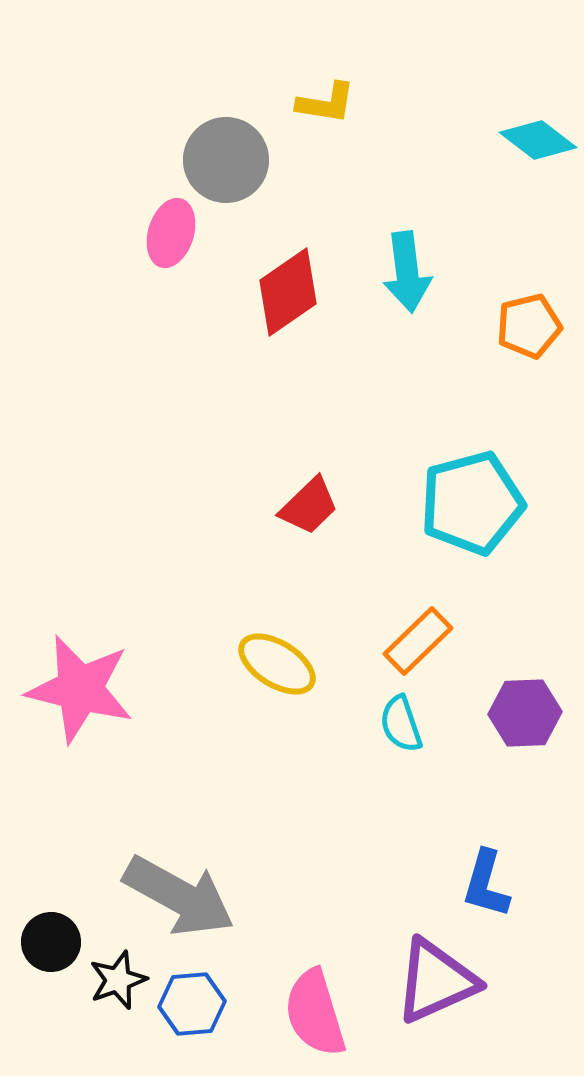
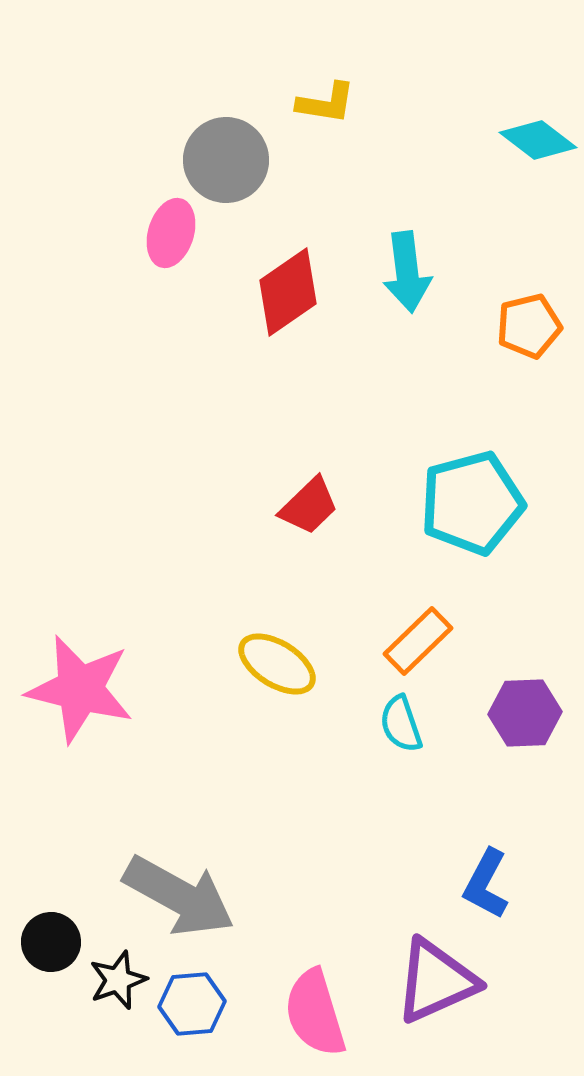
blue L-shape: rotated 12 degrees clockwise
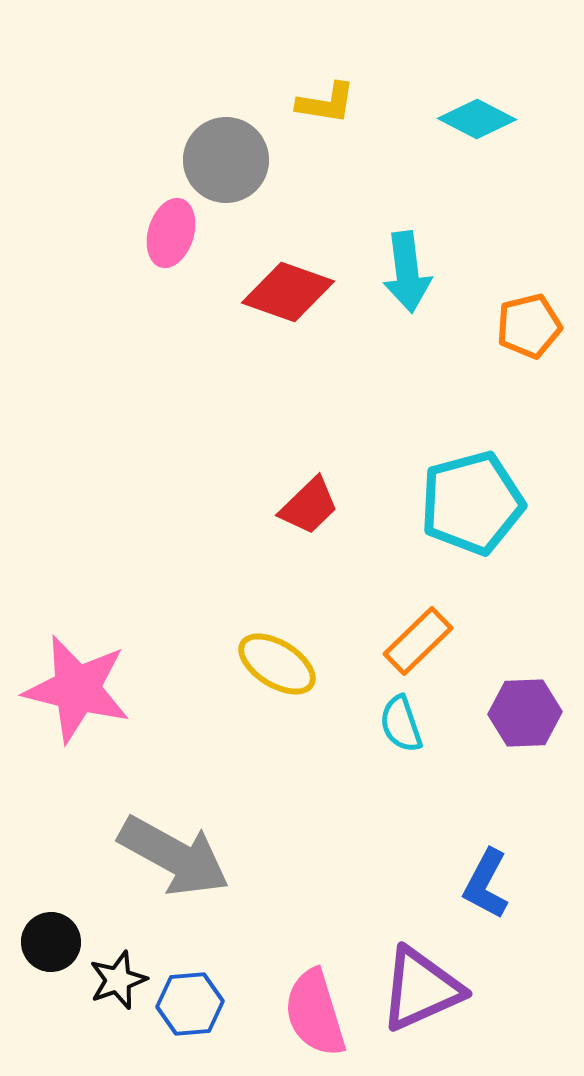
cyan diamond: moved 61 px left, 21 px up; rotated 10 degrees counterclockwise
red diamond: rotated 54 degrees clockwise
pink star: moved 3 px left
gray arrow: moved 5 px left, 40 px up
purple triangle: moved 15 px left, 8 px down
blue hexagon: moved 2 px left
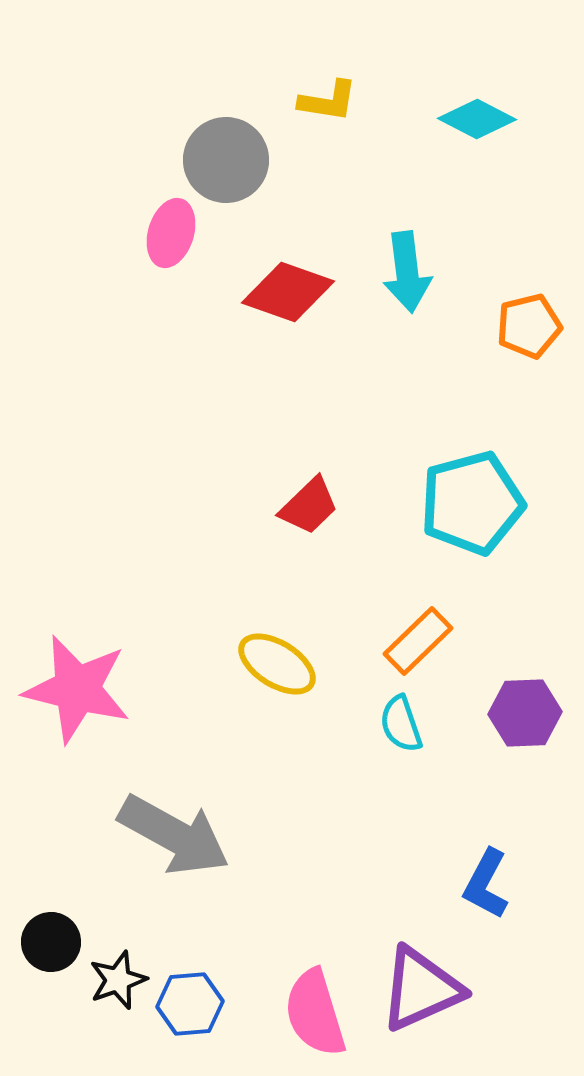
yellow L-shape: moved 2 px right, 2 px up
gray arrow: moved 21 px up
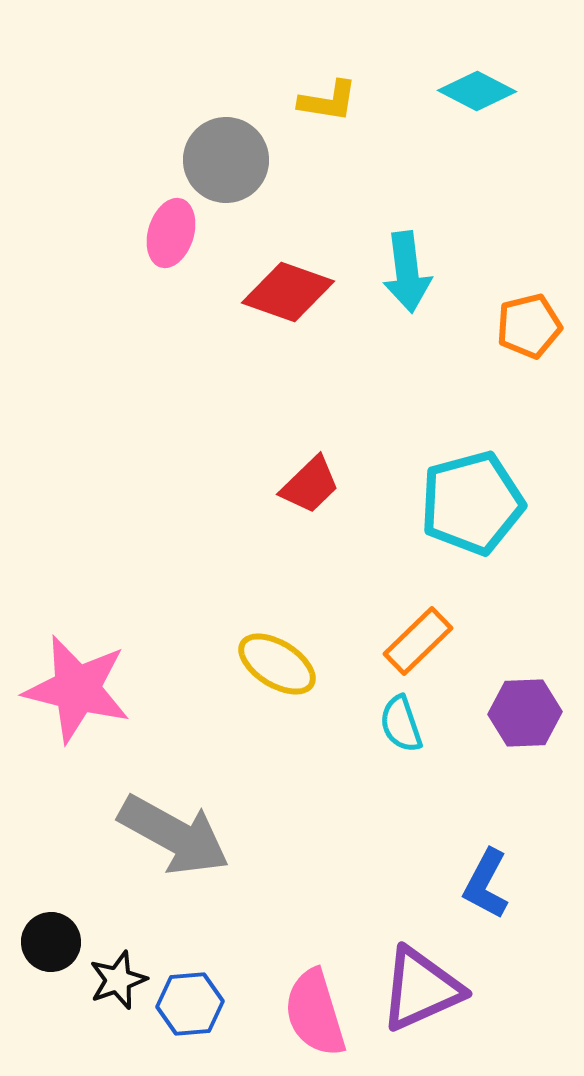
cyan diamond: moved 28 px up
red trapezoid: moved 1 px right, 21 px up
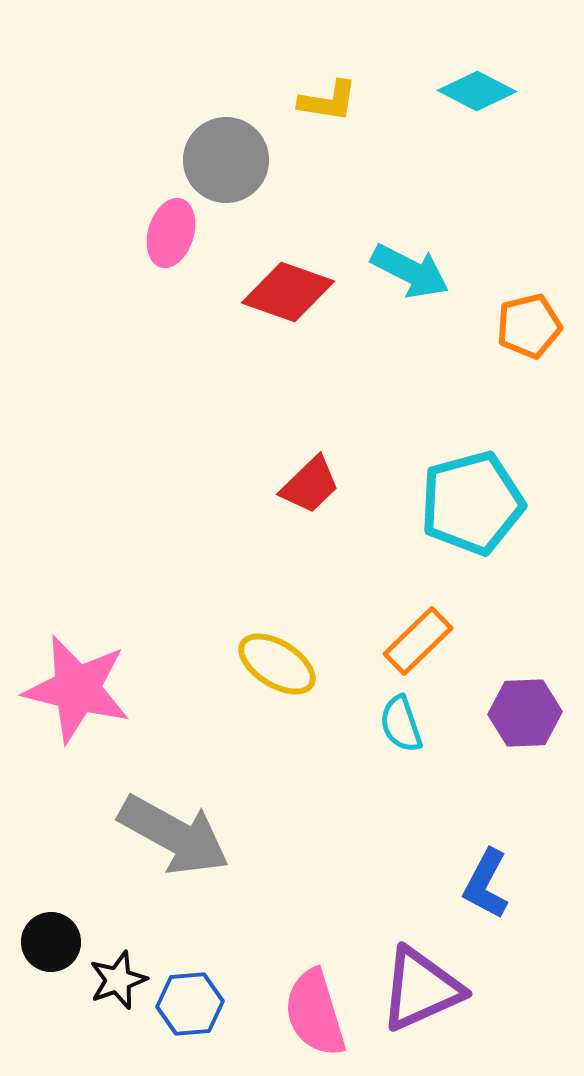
cyan arrow: moved 3 px right, 1 px up; rotated 56 degrees counterclockwise
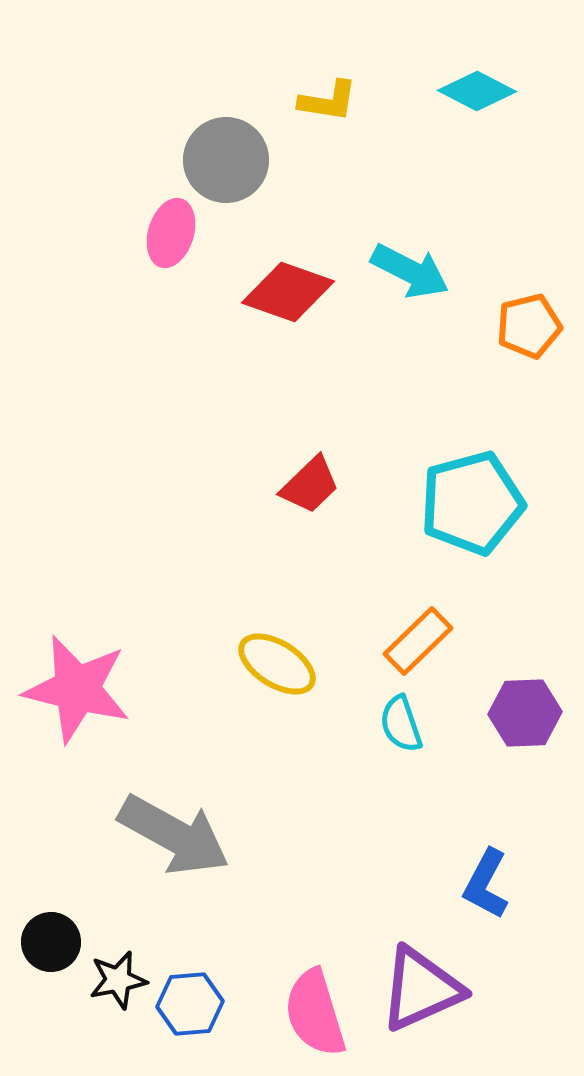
black star: rotated 8 degrees clockwise
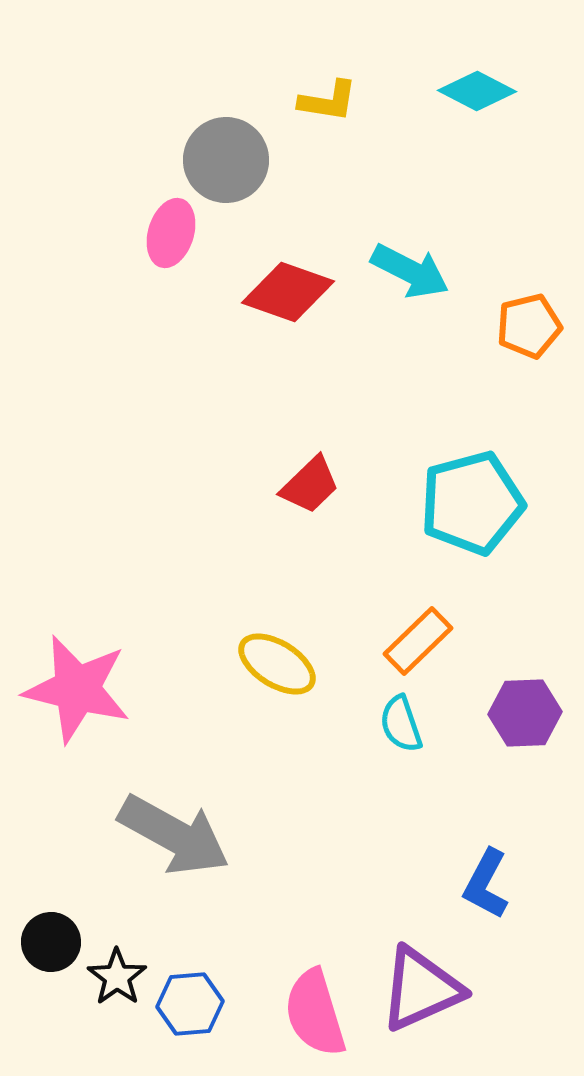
black star: moved 1 px left, 3 px up; rotated 24 degrees counterclockwise
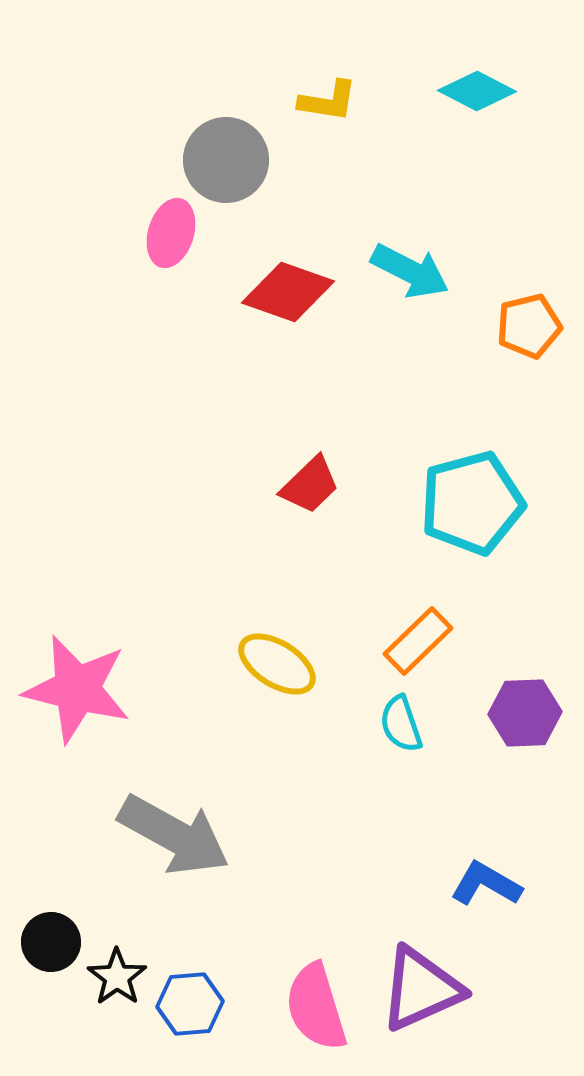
blue L-shape: rotated 92 degrees clockwise
pink semicircle: moved 1 px right, 6 px up
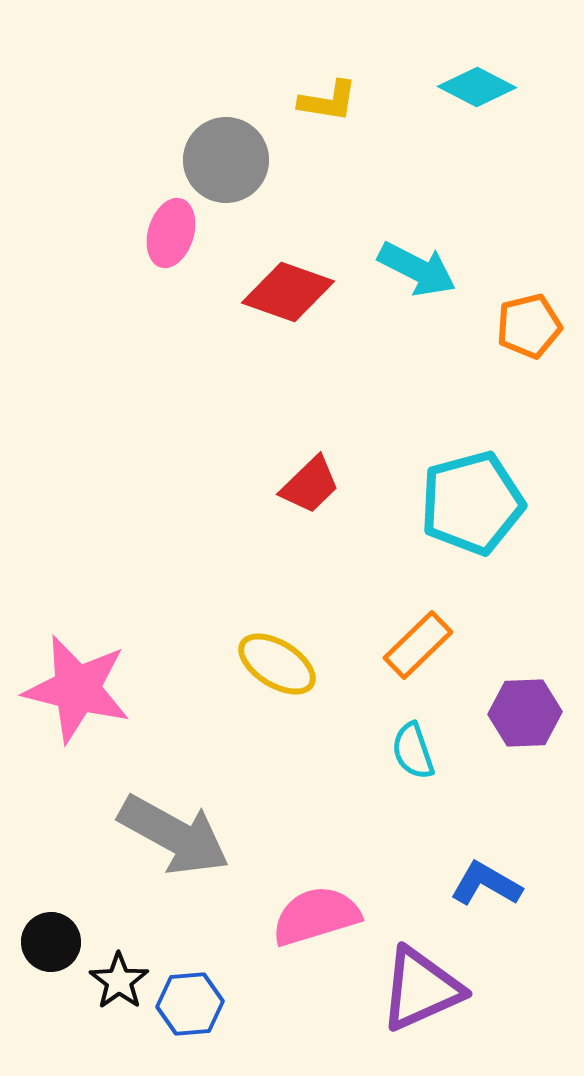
cyan diamond: moved 4 px up
cyan arrow: moved 7 px right, 2 px up
orange rectangle: moved 4 px down
cyan semicircle: moved 12 px right, 27 px down
black star: moved 2 px right, 4 px down
pink semicircle: moved 91 px up; rotated 90 degrees clockwise
